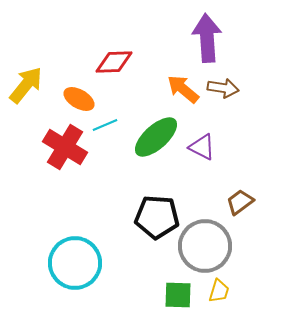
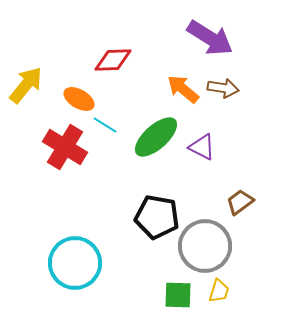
purple arrow: moved 3 px right; rotated 126 degrees clockwise
red diamond: moved 1 px left, 2 px up
cyan line: rotated 55 degrees clockwise
black pentagon: rotated 6 degrees clockwise
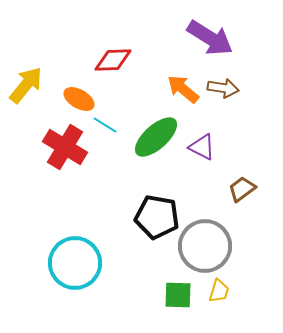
brown trapezoid: moved 2 px right, 13 px up
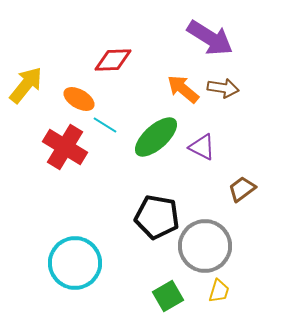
green square: moved 10 px left, 1 px down; rotated 32 degrees counterclockwise
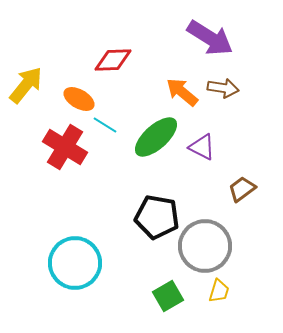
orange arrow: moved 1 px left, 3 px down
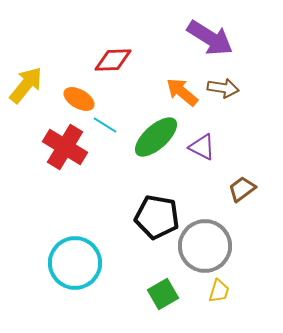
green square: moved 5 px left, 2 px up
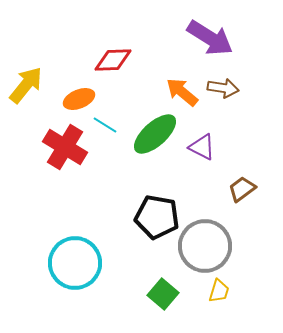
orange ellipse: rotated 52 degrees counterclockwise
green ellipse: moved 1 px left, 3 px up
green square: rotated 20 degrees counterclockwise
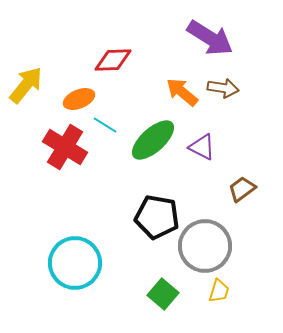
green ellipse: moved 2 px left, 6 px down
